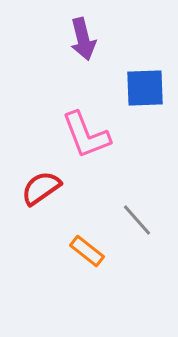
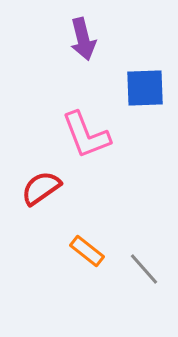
gray line: moved 7 px right, 49 px down
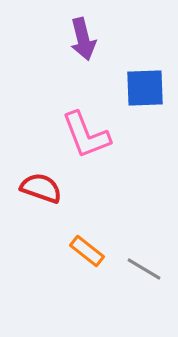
red semicircle: rotated 54 degrees clockwise
gray line: rotated 18 degrees counterclockwise
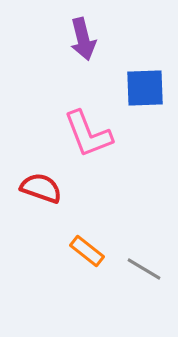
pink L-shape: moved 2 px right, 1 px up
